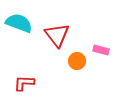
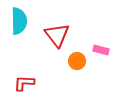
cyan semicircle: moved 2 px up; rotated 68 degrees clockwise
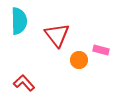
orange circle: moved 2 px right, 1 px up
red L-shape: rotated 45 degrees clockwise
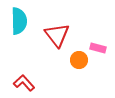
pink rectangle: moved 3 px left, 2 px up
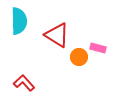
red triangle: rotated 20 degrees counterclockwise
orange circle: moved 3 px up
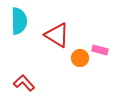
pink rectangle: moved 2 px right, 2 px down
orange circle: moved 1 px right, 1 px down
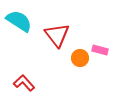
cyan semicircle: rotated 56 degrees counterclockwise
red triangle: rotated 20 degrees clockwise
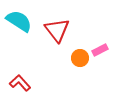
red triangle: moved 5 px up
pink rectangle: rotated 42 degrees counterclockwise
red L-shape: moved 4 px left
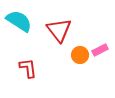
red triangle: moved 2 px right
orange circle: moved 3 px up
red L-shape: moved 8 px right, 15 px up; rotated 35 degrees clockwise
